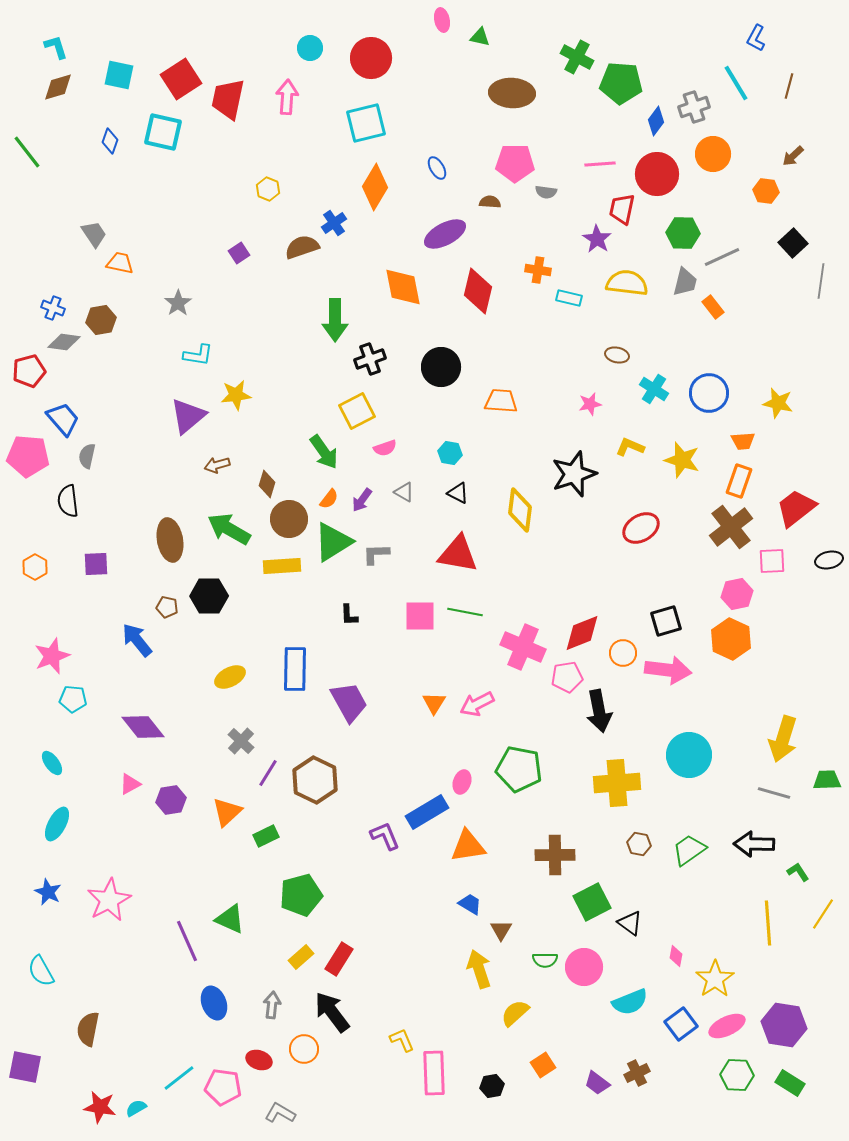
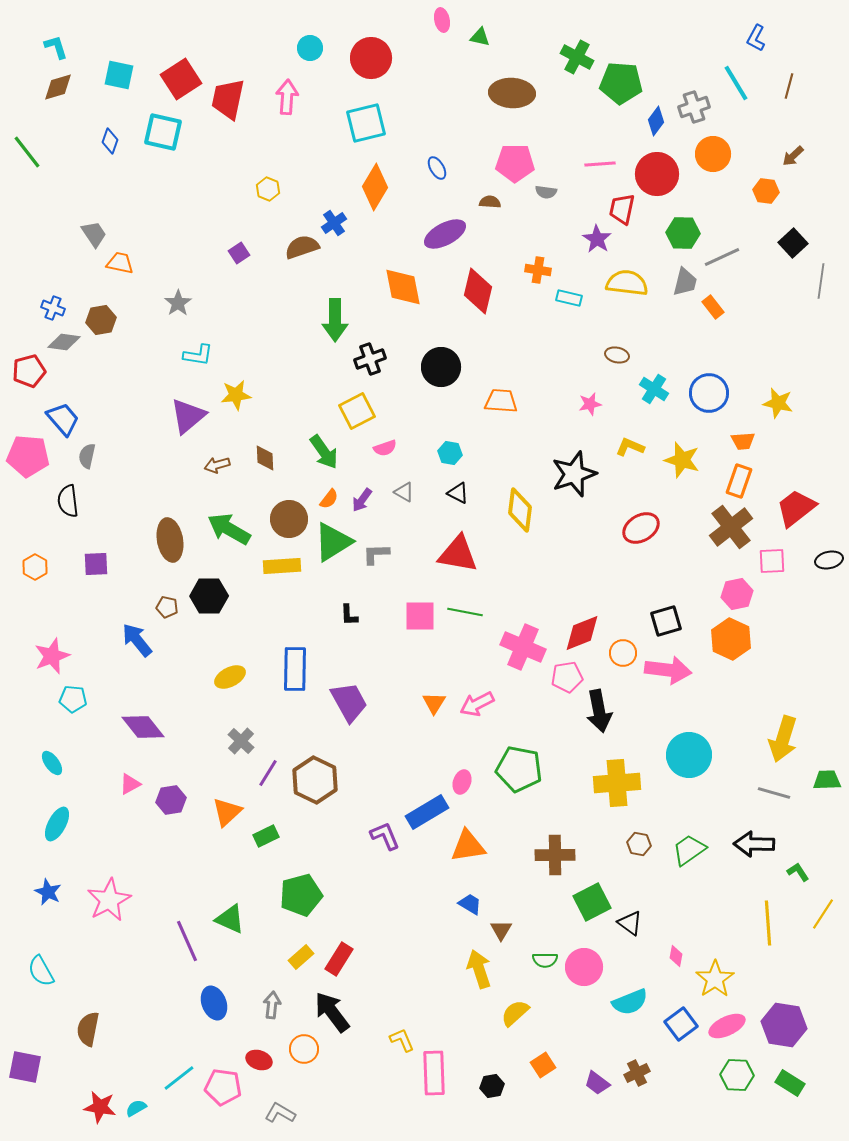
brown diamond at (267, 484): moved 2 px left, 26 px up; rotated 20 degrees counterclockwise
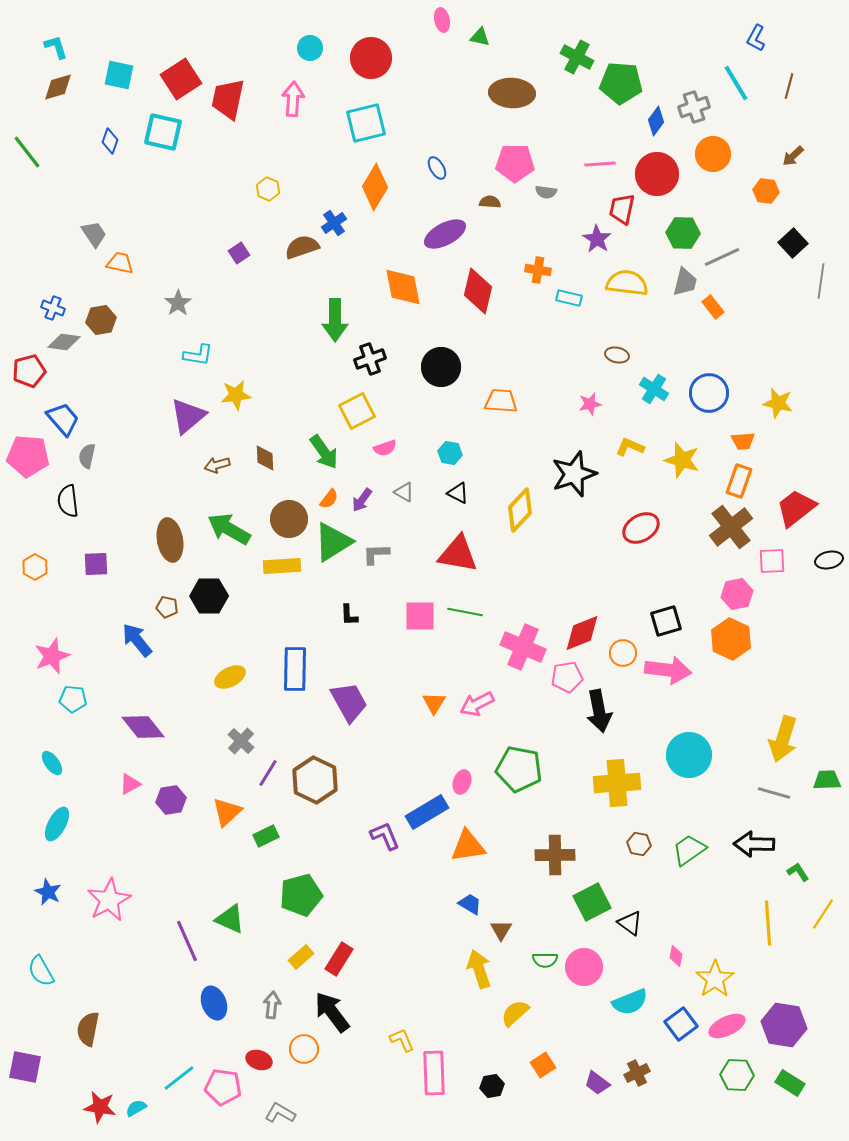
pink arrow at (287, 97): moved 6 px right, 2 px down
yellow diamond at (520, 510): rotated 36 degrees clockwise
